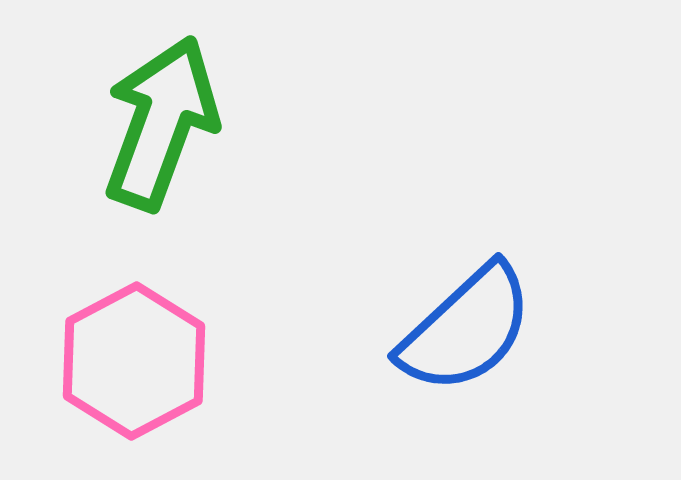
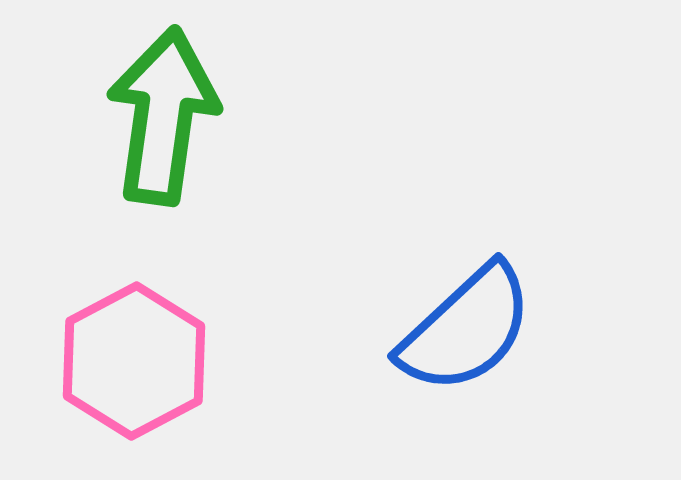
green arrow: moved 2 px right, 7 px up; rotated 12 degrees counterclockwise
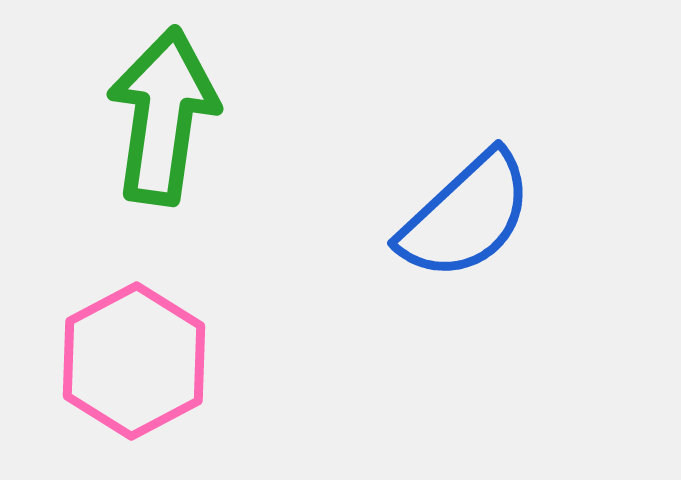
blue semicircle: moved 113 px up
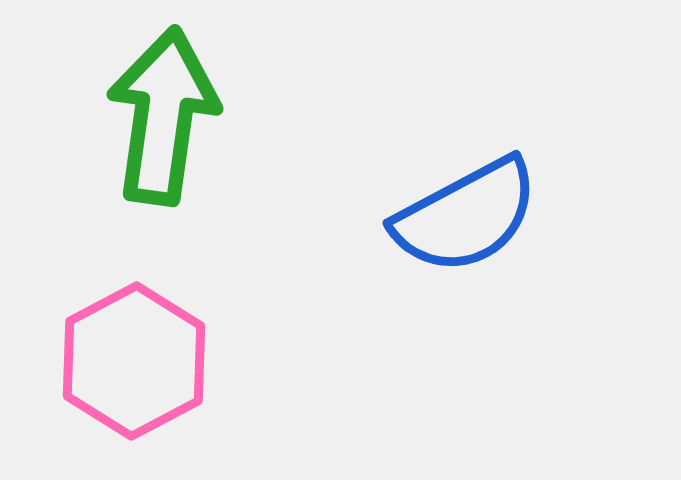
blue semicircle: rotated 15 degrees clockwise
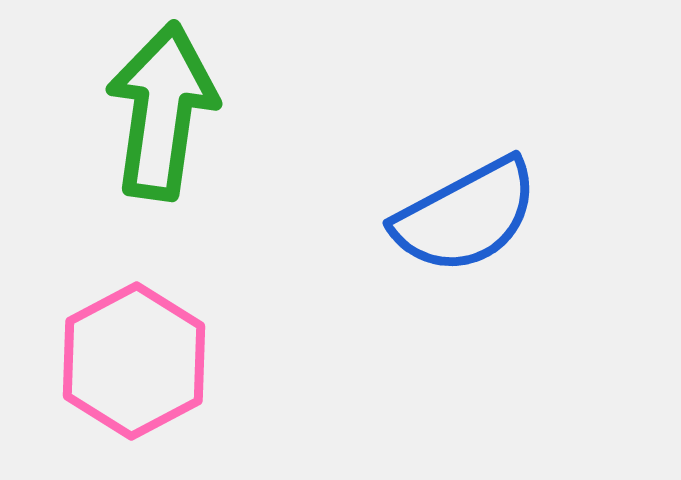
green arrow: moved 1 px left, 5 px up
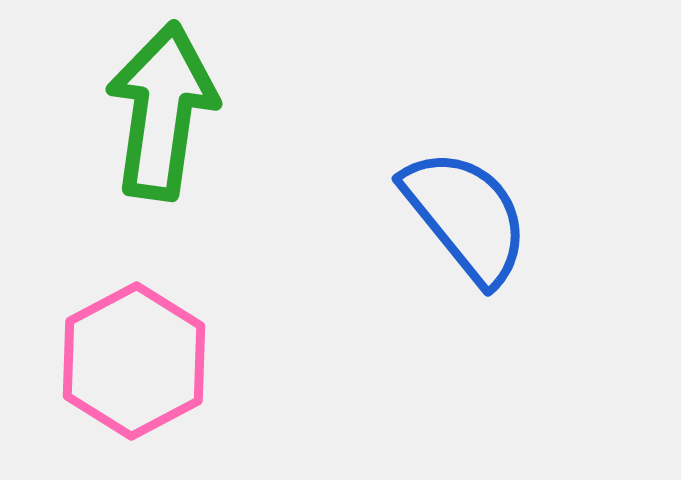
blue semicircle: rotated 101 degrees counterclockwise
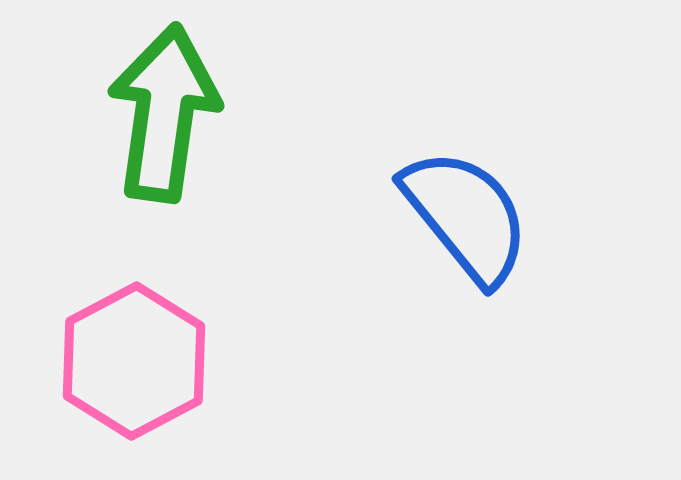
green arrow: moved 2 px right, 2 px down
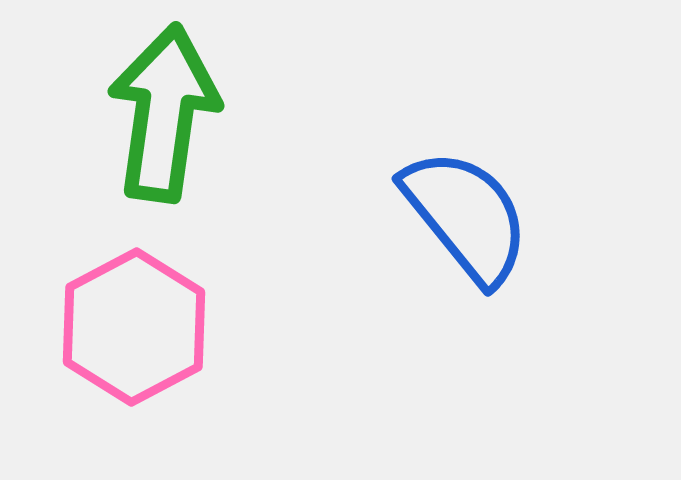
pink hexagon: moved 34 px up
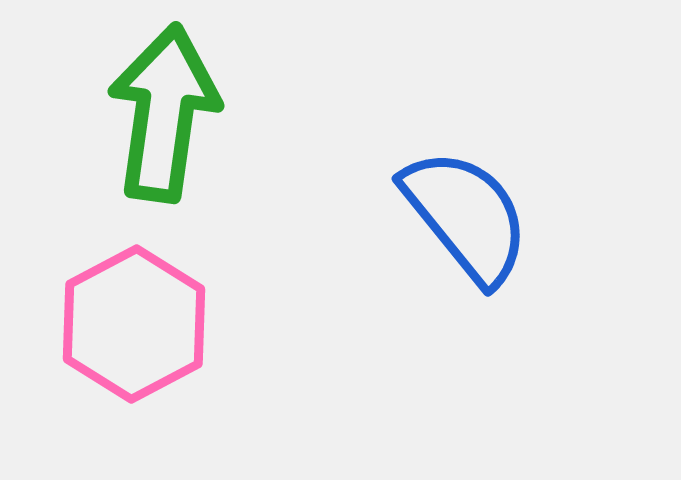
pink hexagon: moved 3 px up
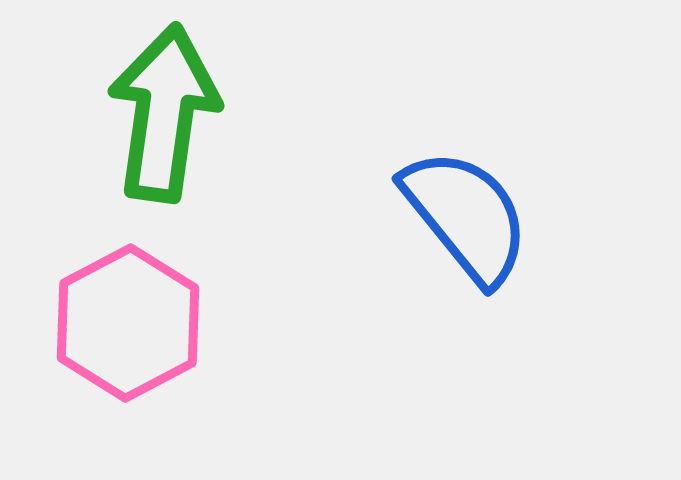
pink hexagon: moved 6 px left, 1 px up
